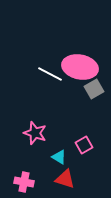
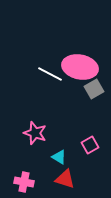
pink square: moved 6 px right
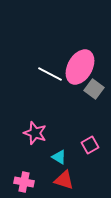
pink ellipse: rotated 72 degrees counterclockwise
gray square: rotated 24 degrees counterclockwise
red triangle: moved 1 px left, 1 px down
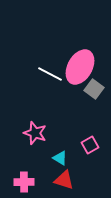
cyan triangle: moved 1 px right, 1 px down
pink cross: rotated 12 degrees counterclockwise
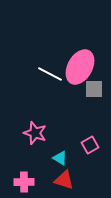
gray square: rotated 36 degrees counterclockwise
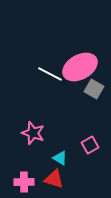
pink ellipse: rotated 32 degrees clockwise
gray square: rotated 30 degrees clockwise
pink star: moved 2 px left
red triangle: moved 10 px left, 1 px up
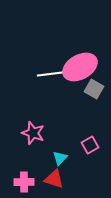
white line: rotated 35 degrees counterclockwise
cyan triangle: rotated 42 degrees clockwise
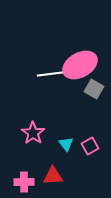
pink ellipse: moved 2 px up
pink star: rotated 15 degrees clockwise
pink square: moved 1 px down
cyan triangle: moved 6 px right, 14 px up; rotated 21 degrees counterclockwise
red triangle: moved 1 px left, 3 px up; rotated 20 degrees counterclockwise
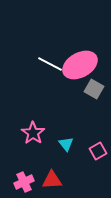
white line: moved 10 px up; rotated 35 degrees clockwise
pink square: moved 8 px right, 5 px down
red triangle: moved 1 px left, 4 px down
pink cross: rotated 24 degrees counterclockwise
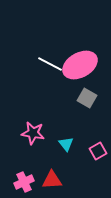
gray square: moved 7 px left, 9 px down
pink star: rotated 25 degrees counterclockwise
